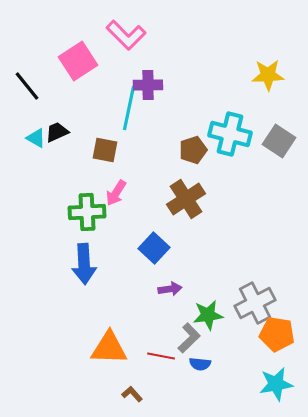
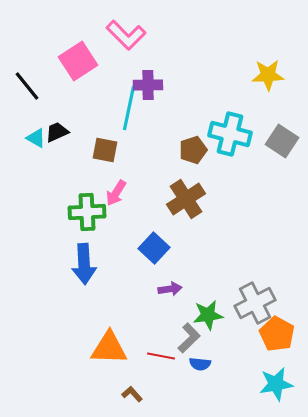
gray square: moved 3 px right
orange pentagon: rotated 20 degrees clockwise
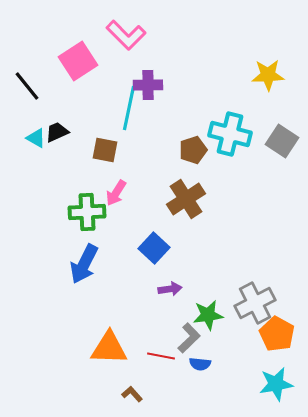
blue arrow: rotated 30 degrees clockwise
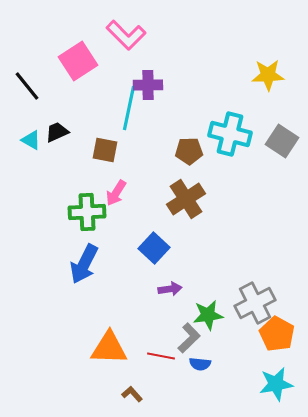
cyan triangle: moved 5 px left, 2 px down
brown pentagon: moved 4 px left, 1 px down; rotated 16 degrees clockwise
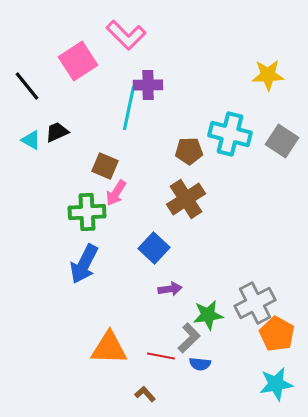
brown square: moved 16 px down; rotated 12 degrees clockwise
brown L-shape: moved 13 px right
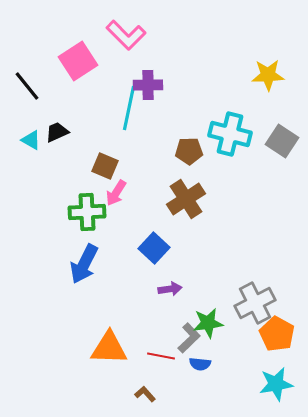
green star: moved 8 px down
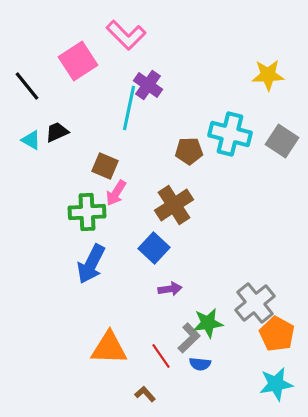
purple cross: rotated 36 degrees clockwise
brown cross: moved 12 px left, 6 px down
blue arrow: moved 7 px right
gray cross: rotated 12 degrees counterclockwise
red line: rotated 44 degrees clockwise
